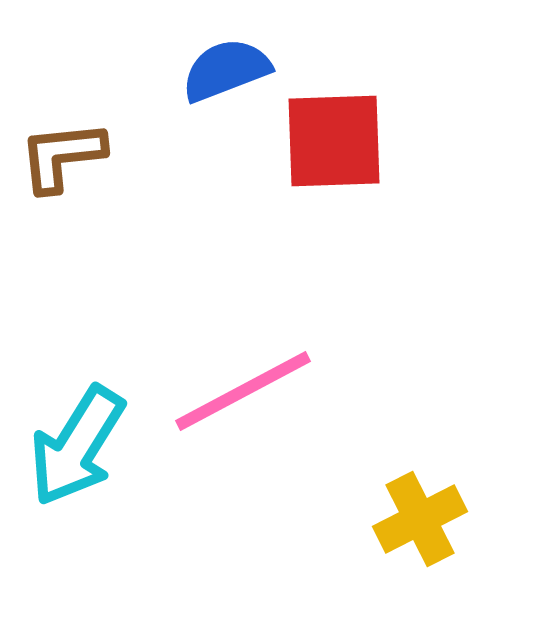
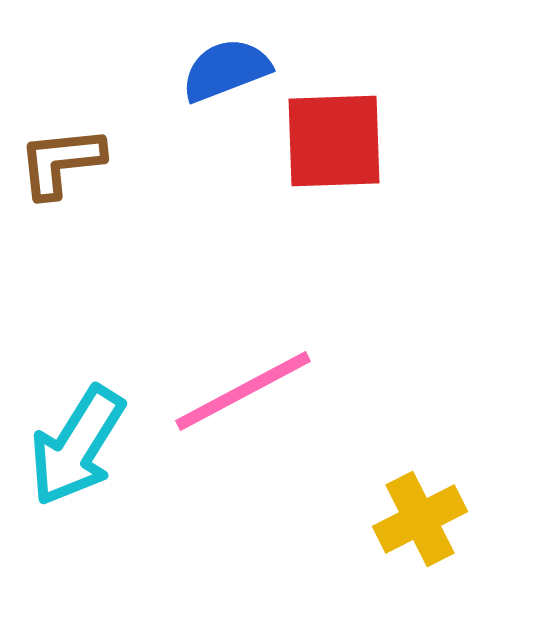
brown L-shape: moved 1 px left, 6 px down
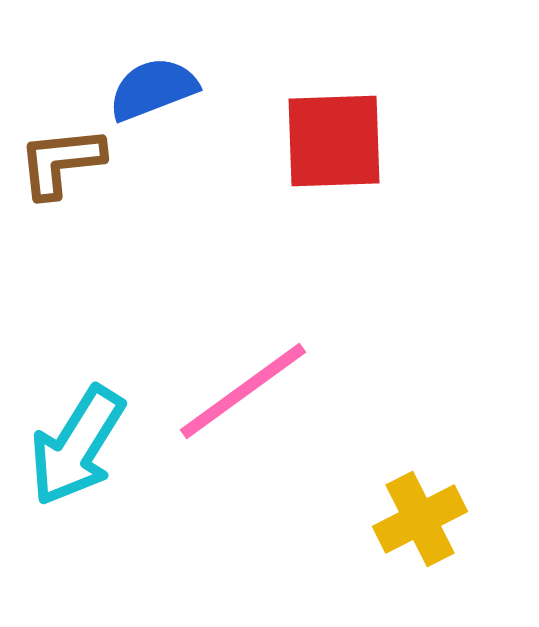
blue semicircle: moved 73 px left, 19 px down
pink line: rotated 8 degrees counterclockwise
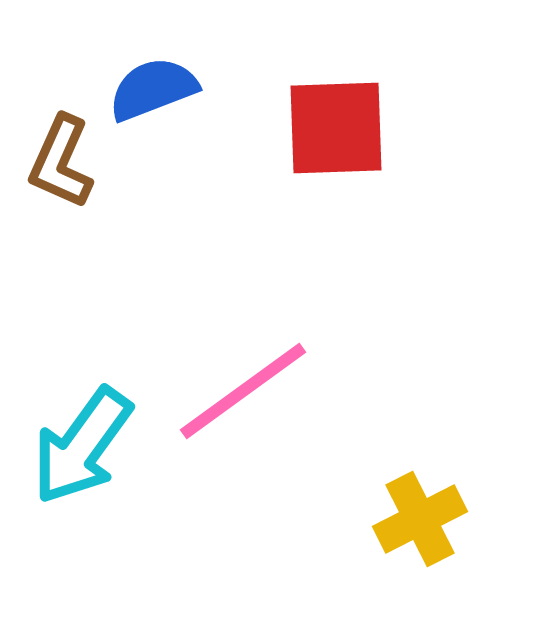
red square: moved 2 px right, 13 px up
brown L-shape: rotated 60 degrees counterclockwise
cyan arrow: moved 5 px right; rotated 4 degrees clockwise
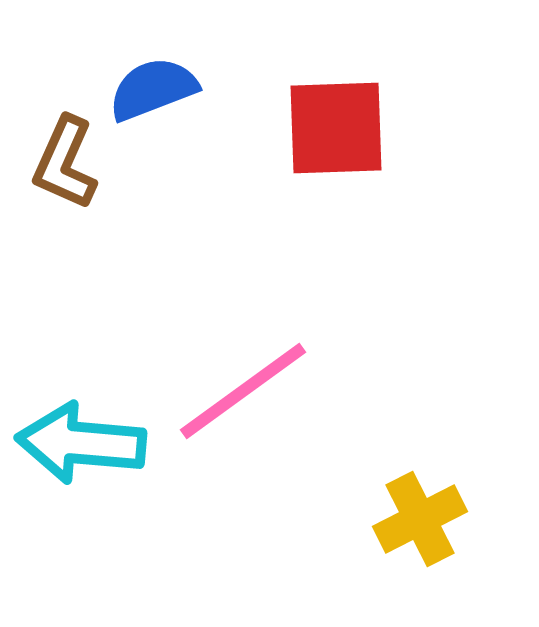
brown L-shape: moved 4 px right, 1 px down
cyan arrow: moved 1 px left, 3 px up; rotated 59 degrees clockwise
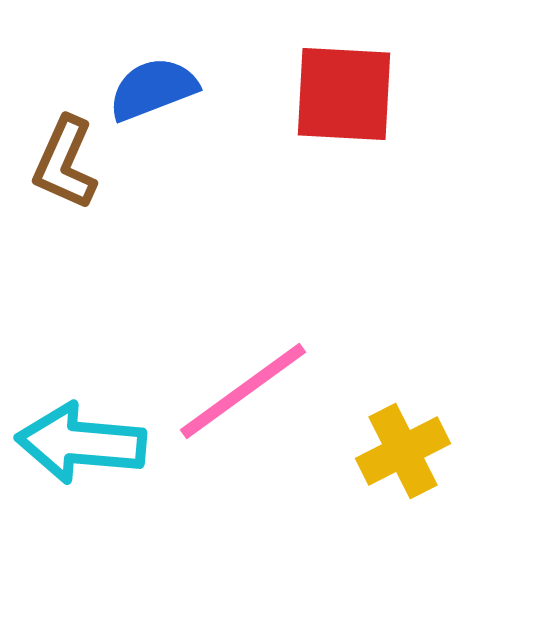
red square: moved 8 px right, 34 px up; rotated 5 degrees clockwise
yellow cross: moved 17 px left, 68 px up
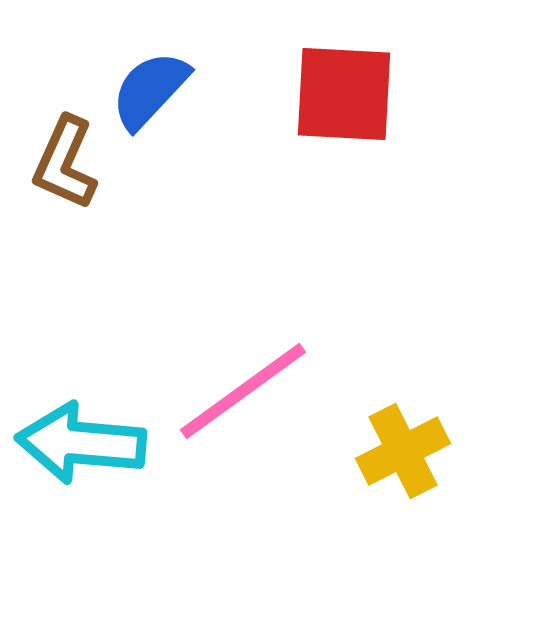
blue semicircle: moved 3 px left, 1 px down; rotated 26 degrees counterclockwise
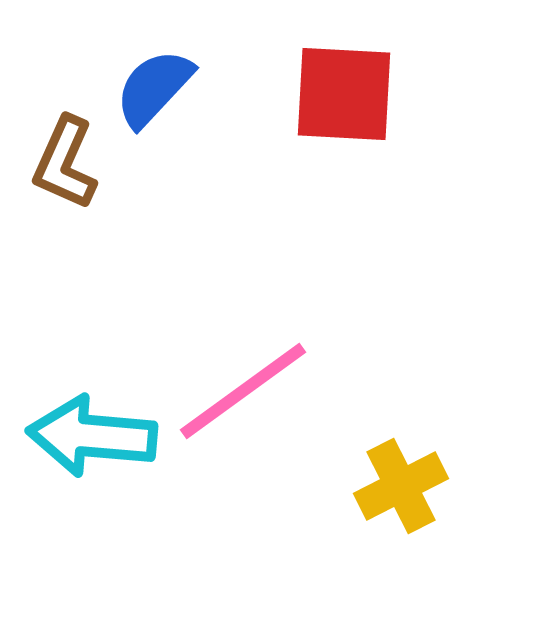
blue semicircle: moved 4 px right, 2 px up
cyan arrow: moved 11 px right, 7 px up
yellow cross: moved 2 px left, 35 px down
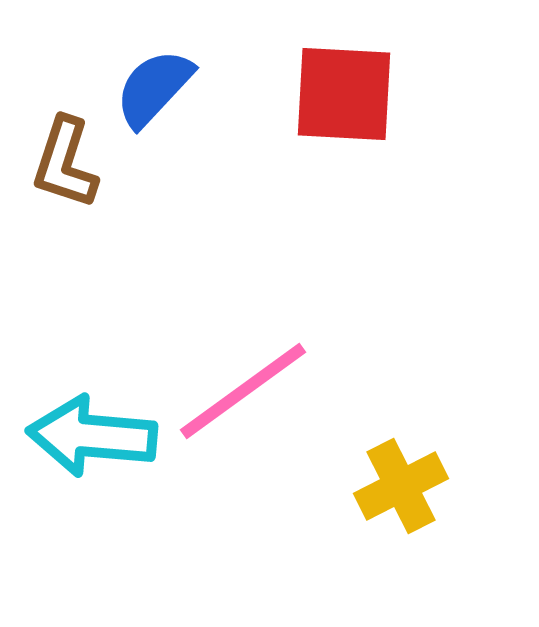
brown L-shape: rotated 6 degrees counterclockwise
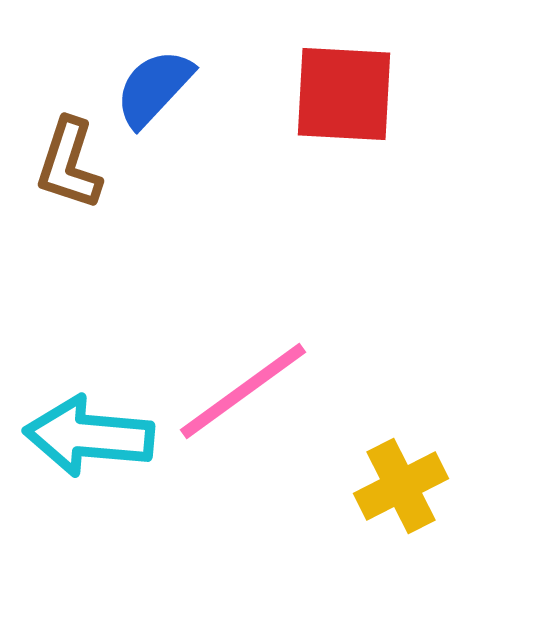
brown L-shape: moved 4 px right, 1 px down
cyan arrow: moved 3 px left
